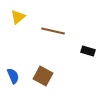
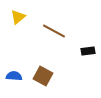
brown line: moved 1 px right; rotated 15 degrees clockwise
black rectangle: rotated 24 degrees counterclockwise
blue semicircle: moved 1 px right; rotated 63 degrees counterclockwise
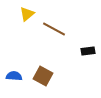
yellow triangle: moved 9 px right, 3 px up
brown line: moved 2 px up
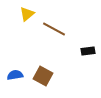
blue semicircle: moved 1 px right, 1 px up; rotated 14 degrees counterclockwise
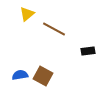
blue semicircle: moved 5 px right
